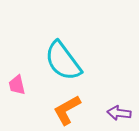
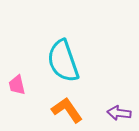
cyan semicircle: rotated 18 degrees clockwise
orange L-shape: rotated 84 degrees clockwise
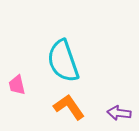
orange L-shape: moved 2 px right, 3 px up
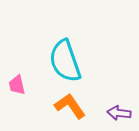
cyan semicircle: moved 2 px right
orange L-shape: moved 1 px right, 1 px up
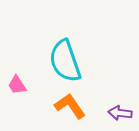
pink trapezoid: rotated 20 degrees counterclockwise
purple arrow: moved 1 px right
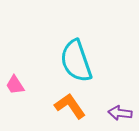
cyan semicircle: moved 11 px right
pink trapezoid: moved 2 px left
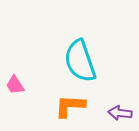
cyan semicircle: moved 4 px right
orange L-shape: rotated 52 degrees counterclockwise
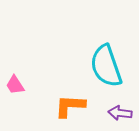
cyan semicircle: moved 26 px right, 5 px down
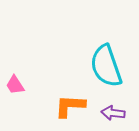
purple arrow: moved 7 px left
